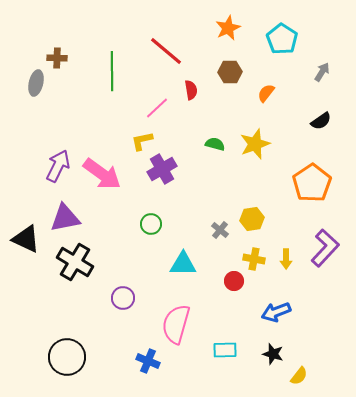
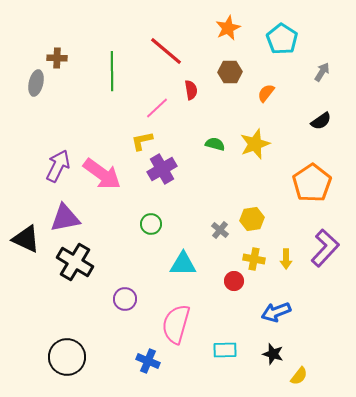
purple circle: moved 2 px right, 1 px down
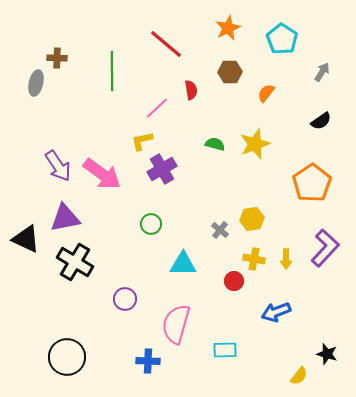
red line: moved 7 px up
purple arrow: rotated 120 degrees clockwise
black star: moved 54 px right
blue cross: rotated 20 degrees counterclockwise
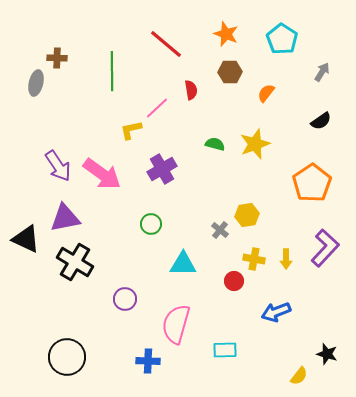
orange star: moved 2 px left, 6 px down; rotated 25 degrees counterclockwise
yellow L-shape: moved 11 px left, 11 px up
yellow hexagon: moved 5 px left, 4 px up
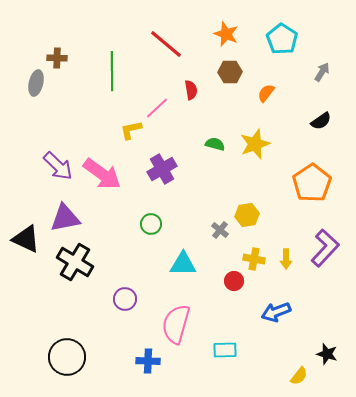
purple arrow: rotated 12 degrees counterclockwise
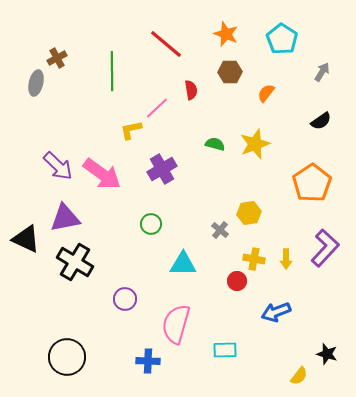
brown cross: rotated 30 degrees counterclockwise
yellow hexagon: moved 2 px right, 2 px up
red circle: moved 3 px right
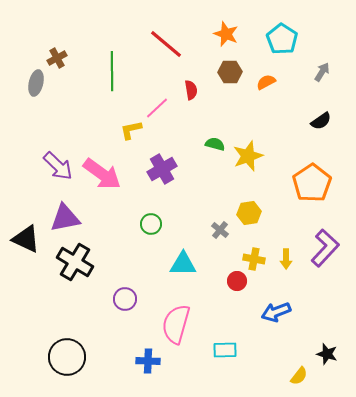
orange semicircle: moved 11 px up; rotated 24 degrees clockwise
yellow star: moved 7 px left, 12 px down
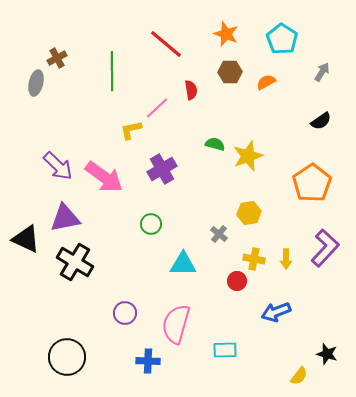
pink arrow: moved 2 px right, 3 px down
gray cross: moved 1 px left, 4 px down
purple circle: moved 14 px down
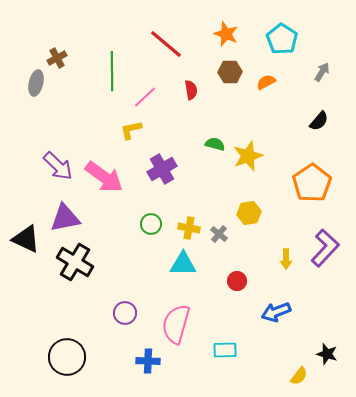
pink line: moved 12 px left, 11 px up
black semicircle: moved 2 px left; rotated 15 degrees counterclockwise
yellow cross: moved 65 px left, 31 px up
